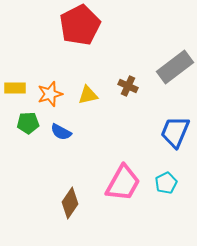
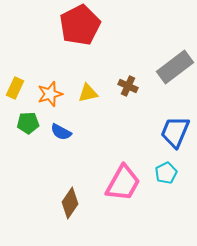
yellow rectangle: rotated 65 degrees counterclockwise
yellow triangle: moved 2 px up
cyan pentagon: moved 10 px up
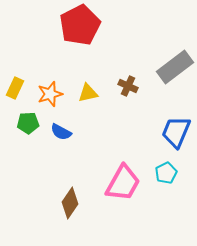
blue trapezoid: moved 1 px right
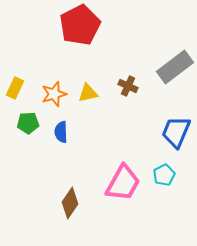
orange star: moved 4 px right
blue semicircle: rotated 60 degrees clockwise
cyan pentagon: moved 2 px left, 2 px down
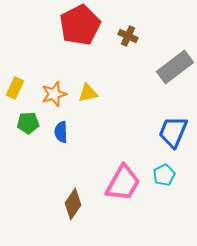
brown cross: moved 50 px up
blue trapezoid: moved 3 px left
brown diamond: moved 3 px right, 1 px down
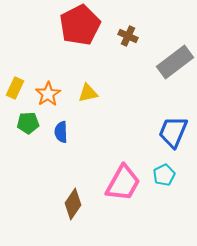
gray rectangle: moved 5 px up
orange star: moved 6 px left; rotated 15 degrees counterclockwise
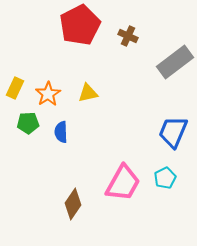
cyan pentagon: moved 1 px right, 3 px down
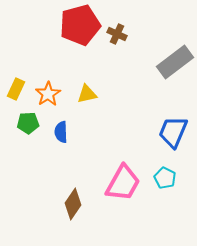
red pentagon: rotated 12 degrees clockwise
brown cross: moved 11 px left, 2 px up
yellow rectangle: moved 1 px right, 1 px down
yellow triangle: moved 1 px left, 1 px down
cyan pentagon: rotated 20 degrees counterclockwise
